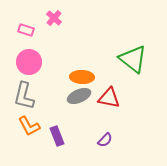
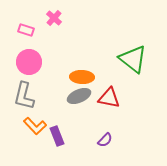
orange L-shape: moved 6 px right; rotated 15 degrees counterclockwise
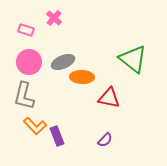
gray ellipse: moved 16 px left, 34 px up
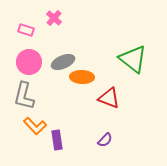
red triangle: rotated 10 degrees clockwise
purple rectangle: moved 4 px down; rotated 12 degrees clockwise
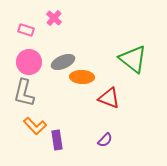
gray L-shape: moved 3 px up
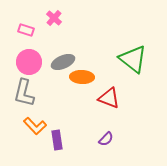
purple semicircle: moved 1 px right, 1 px up
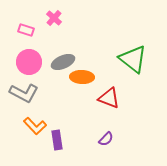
gray L-shape: rotated 76 degrees counterclockwise
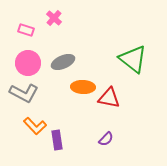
pink circle: moved 1 px left, 1 px down
orange ellipse: moved 1 px right, 10 px down
red triangle: rotated 10 degrees counterclockwise
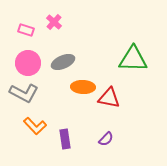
pink cross: moved 4 px down
green triangle: rotated 36 degrees counterclockwise
purple rectangle: moved 8 px right, 1 px up
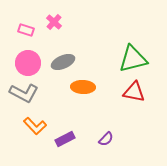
green triangle: rotated 16 degrees counterclockwise
red triangle: moved 25 px right, 6 px up
purple rectangle: rotated 72 degrees clockwise
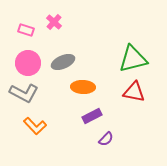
purple rectangle: moved 27 px right, 23 px up
